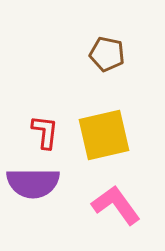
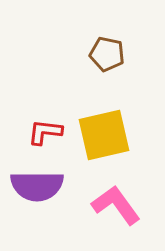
red L-shape: rotated 90 degrees counterclockwise
purple semicircle: moved 4 px right, 3 px down
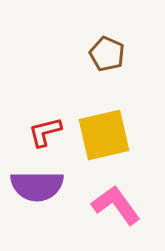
brown pentagon: rotated 12 degrees clockwise
red L-shape: rotated 21 degrees counterclockwise
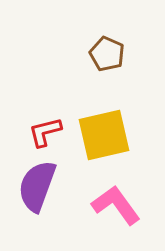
purple semicircle: rotated 110 degrees clockwise
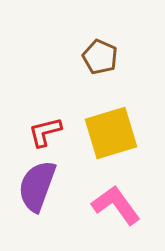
brown pentagon: moved 7 px left, 3 px down
yellow square: moved 7 px right, 2 px up; rotated 4 degrees counterclockwise
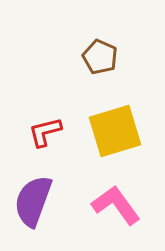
yellow square: moved 4 px right, 2 px up
purple semicircle: moved 4 px left, 15 px down
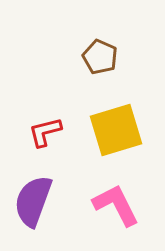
yellow square: moved 1 px right, 1 px up
pink L-shape: rotated 9 degrees clockwise
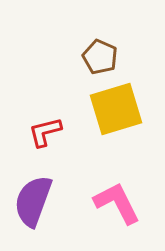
yellow square: moved 21 px up
pink L-shape: moved 1 px right, 2 px up
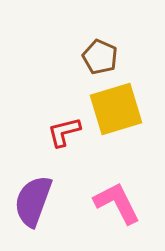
red L-shape: moved 19 px right
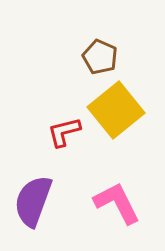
yellow square: moved 1 px down; rotated 22 degrees counterclockwise
